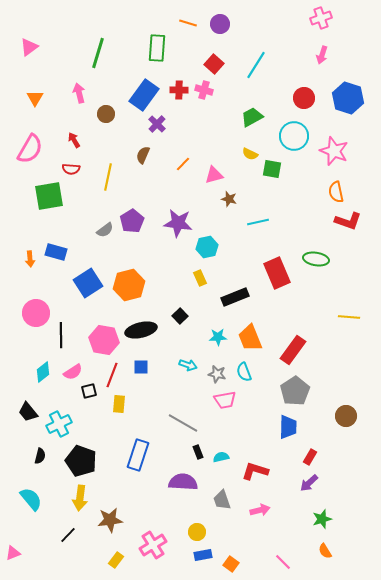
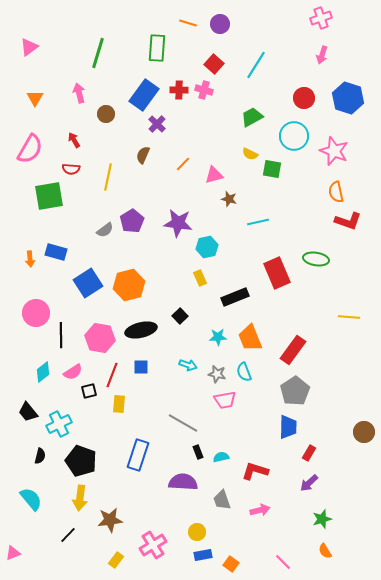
pink hexagon at (104, 340): moved 4 px left, 2 px up
brown circle at (346, 416): moved 18 px right, 16 px down
red rectangle at (310, 457): moved 1 px left, 4 px up
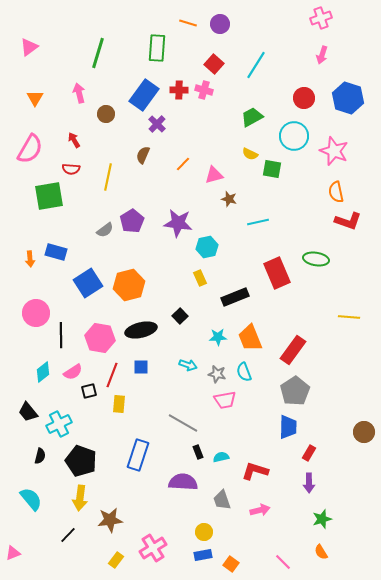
purple arrow at (309, 483): rotated 48 degrees counterclockwise
yellow circle at (197, 532): moved 7 px right
pink cross at (153, 545): moved 3 px down
orange semicircle at (325, 551): moved 4 px left, 1 px down
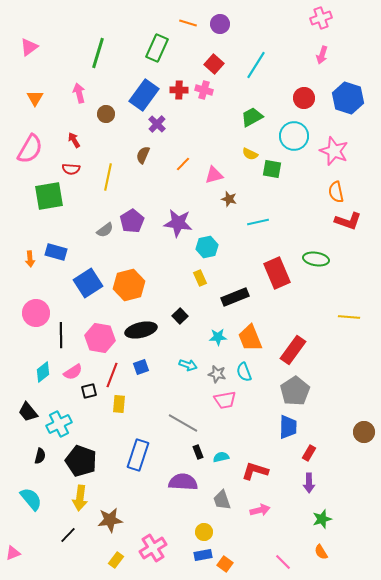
green rectangle at (157, 48): rotated 20 degrees clockwise
blue square at (141, 367): rotated 21 degrees counterclockwise
orange square at (231, 564): moved 6 px left
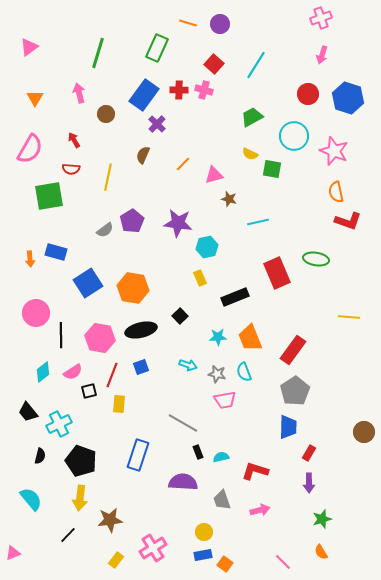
red circle at (304, 98): moved 4 px right, 4 px up
orange hexagon at (129, 285): moved 4 px right, 3 px down; rotated 24 degrees clockwise
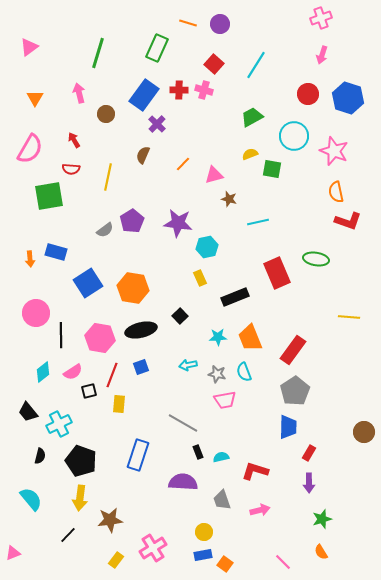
yellow semicircle at (250, 154): rotated 133 degrees clockwise
cyan arrow at (188, 365): rotated 150 degrees clockwise
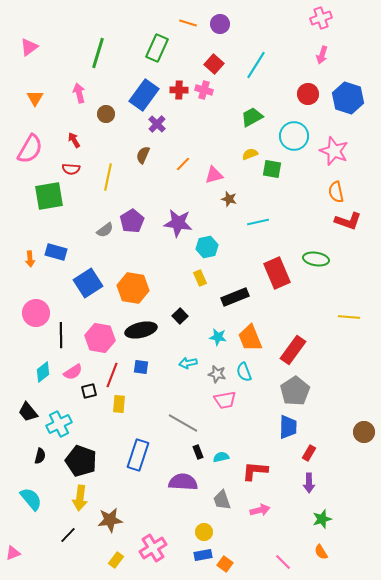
cyan star at (218, 337): rotated 12 degrees clockwise
cyan arrow at (188, 365): moved 2 px up
blue square at (141, 367): rotated 28 degrees clockwise
red L-shape at (255, 471): rotated 12 degrees counterclockwise
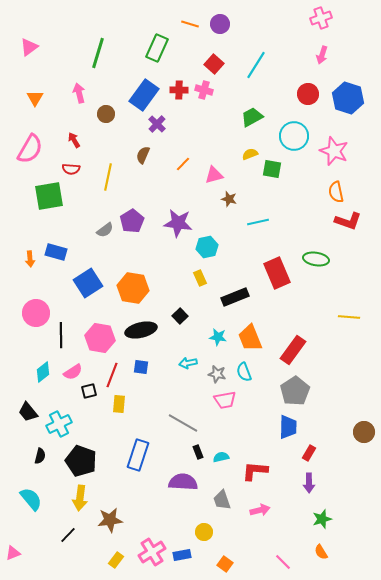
orange line at (188, 23): moved 2 px right, 1 px down
pink cross at (153, 548): moved 1 px left, 4 px down
blue rectangle at (203, 555): moved 21 px left
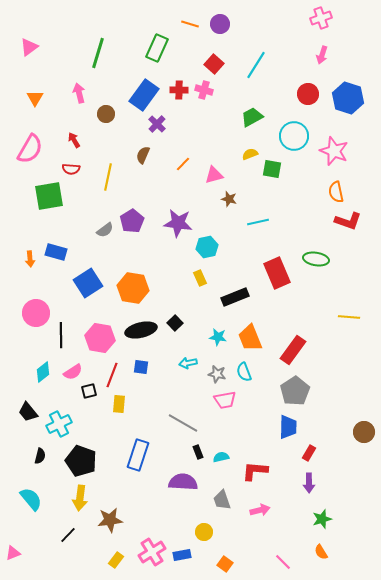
black square at (180, 316): moved 5 px left, 7 px down
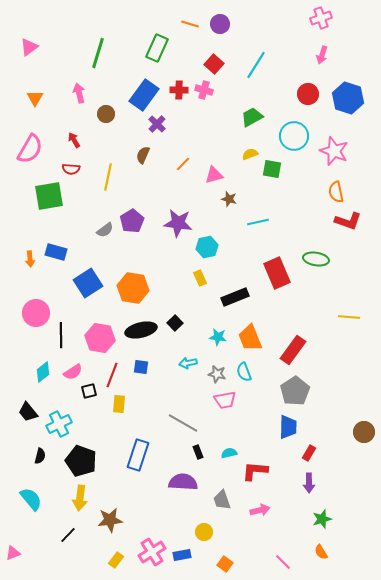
cyan semicircle at (221, 457): moved 8 px right, 4 px up
